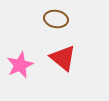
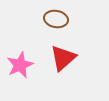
red triangle: rotated 40 degrees clockwise
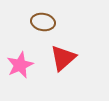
brown ellipse: moved 13 px left, 3 px down
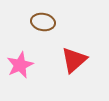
red triangle: moved 11 px right, 2 px down
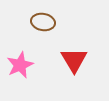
red triangle: rotated 20 degrees counterclockwise
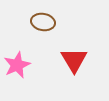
pink star: moved 3 px left
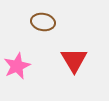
pink star: moved 1 px down
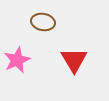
pink star: moved 6 px up
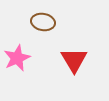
pink star: moved 2 px up
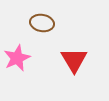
brown ellipse: moved 1 px left, 1 px down
